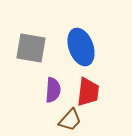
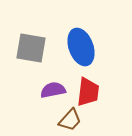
purple semicircle: rotated 105 degrees counterclockwise
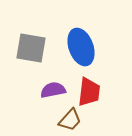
red trapezoid: moved 1 px right
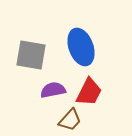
gray square: moved 7 px down
red trapezoid: rotated 20 degrees clockwise
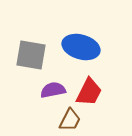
blue ellipse: rotated 54 degrees counterclockwise
brown trapezoid: rotated 15 degrees counterclockwise
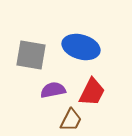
red trapezoid: moved 3 px right
brown trapezoid: moved 1 px right
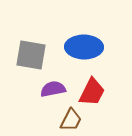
blue ellipse: moved 3 px right; rotated 15 degrees counterclockwise
purple semicircle: moved 1 px up
